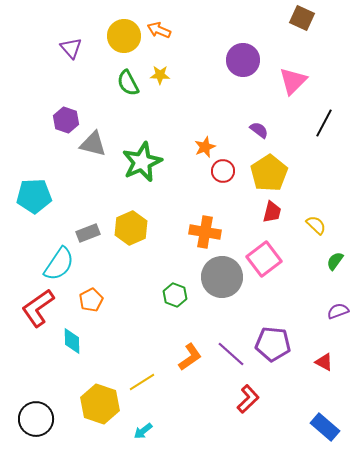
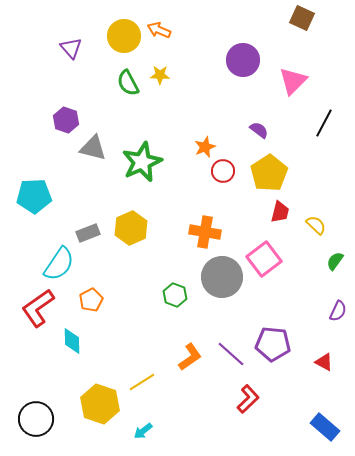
gray triangle at (93, 144): moved 4 px down
red trapezoid at (272, 212): moved 8 px right
purple semicircle at (338, 311): rotated 135 degrees clockwise
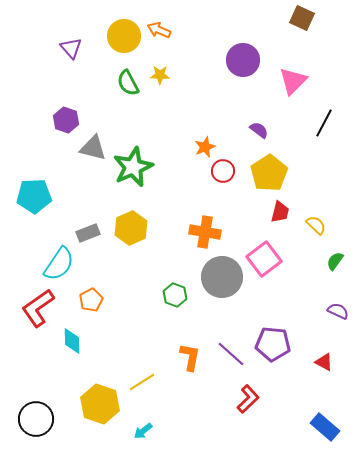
green star at (142, 162): moved 9 px left, 5 px down
purple semicircle at (338, 311): rotated 90 degrees counterclockwise
orange L-shape at (190, 357): rotated 44 degrees counterclockwise
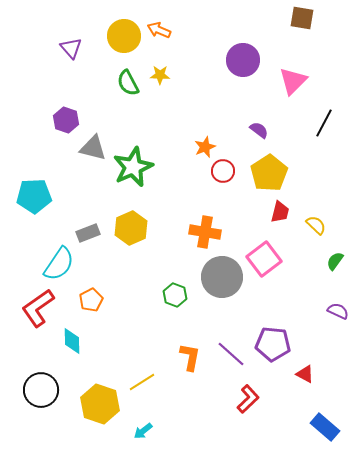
brown square at (302, 18): rotated 15 degrees counterclockwise
red triangle at (324, 362): moved 19 px left, 12 px down
black circle at (36, 419): moved 5 px right, 29 px up
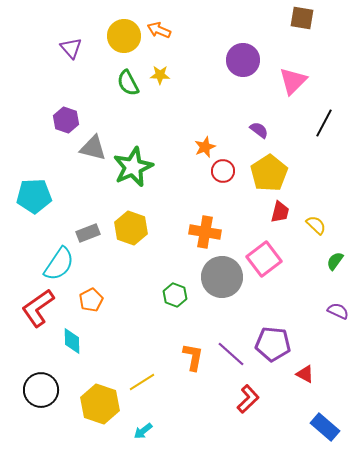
yellow hexagon at (131, 228): rotated 16 degrees counterclockwise
orange L-shape at (190, 357): moved 3 px right
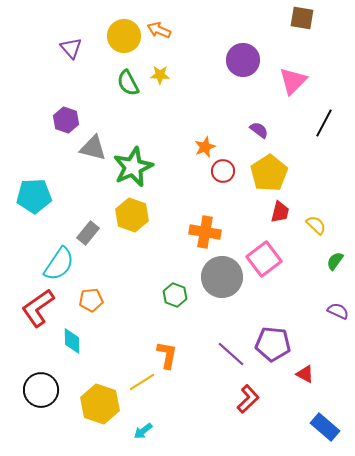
yellow hexagon at (131, 228): moved 1 px right, 13 px up
gray rectangle at (88, 233): rotated 30 degrees counterclockwise
orange pentagon at (91, 300): rotated 20 degrees clockwise
orange L-shape at (193, 357): moved 26 px left, 2 px up
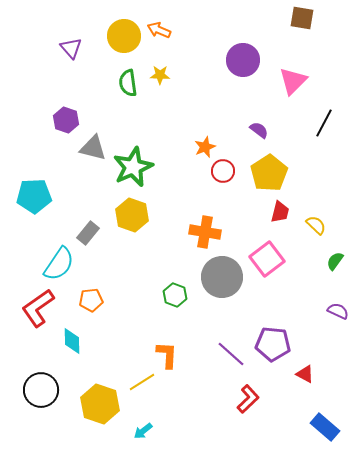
green semicircle at (128, 83): rotated 20 degrees clockwise
pink square at (264, 259): moved 3 px right
orange L-shape at (167, 355): rotated 8 degrees counterclockwise
